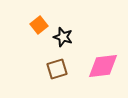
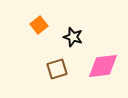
black star: moved 10 px right
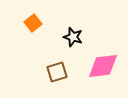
orange square: moved 6 px left, 2 px up
brown square: moved 3 px down
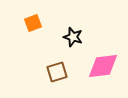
orange square: rotated 18 degrees clockwise
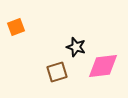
orange square: moved 17 px left, 4 px down
black star: moved 3 px right, 10 px down
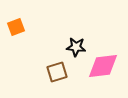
black star: rotated 12 degrees counterclockwise
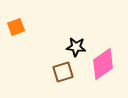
pink diamond: moved 2 px up; rotated 28 degrees counterclockwise
brown square: moved 6 px right
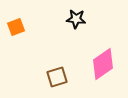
black star: moved 28 px up
brown square: moved 6 px left, 5 px down
